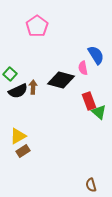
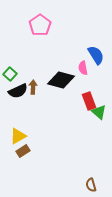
pink pentagon: moved 3 px right, 1 px up
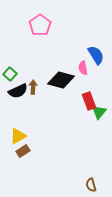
green triangle: rotated 28 degrees clockwise
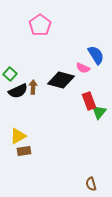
pink semicircle: rotated 56 degrees counterclockwise
brown rectangle: moved 1 px right; rotated 24 degrees clockwise
brown semicircle: moved 1 px up
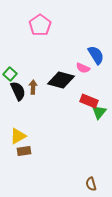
black semicircle: rotated 90 degrees counterclockwise
red rectangle: rotated 48 degrees counterclockwise
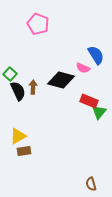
pink pentagon: moved 2 px left, 1 px up; rotated 15 degrees counterclockwise
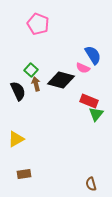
blue semicircle: moved 3 px left
green square: moved 21 px right, 4 px up
brown arrow: moved 3 px right, 3 px up; rotated 16 degrees counterclockwise
green triangle: moved 3 px left, 2 px down
yellow triangle: moved 2 px left, 3 px down
brown rectangle: moved 23 px down
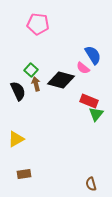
pink pentagon: rotated 15 degrees counterclockwise
pink semicircle: rotated 16 degrees clockwise
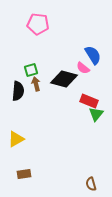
green square: rotated 32 degrees clockwise
black diamond: moved 3 px right, 1 px up
black semicircle: rotated 30 degrees clockwise
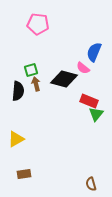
blue semicircle: moved 1 px right, 3 px up; rotated 126 degrees counterclockwise
